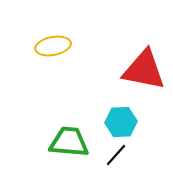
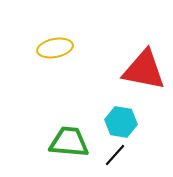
yellow ellipse: moved 2 px right, 2 px down
cyan hexagon: rotated 12 degrees clockwise
black line: moved 1 px left
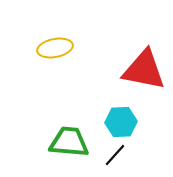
cyan hexagon: rotated 12 degrees counterclockwise
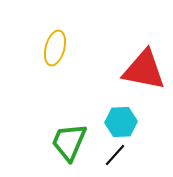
yellow ellipse: rotated 64 degrees counterclockwise
green trapezoid: rotated 72 degrees counterclockwise
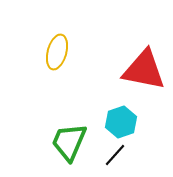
yellow ellipse: moved 2 px right, 4 px down
cyan hexagon: rotated 16 degrees counterclockwise
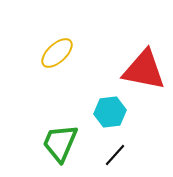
yellow ellipse: moved 1 px down; rotated 32 degrees clockwise
cyan hexagon: moved 11 px left, 10 px up; rotated 12 degrees clockwise
green trapezoid: moved 9 px left, 1 px down
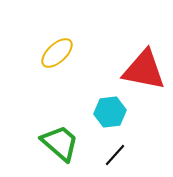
green trapezoid: rotated 108 degrees clockwise
